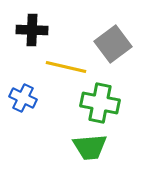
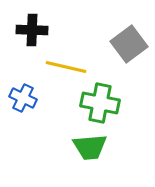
gray square: moved 16 px right
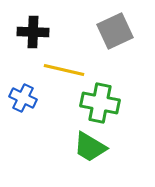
black cross: moved 1 px right, 2 px down
gray square: moved 14 px left, 13 px up; rotated 12 degrees clockwise
yellow line: moved 2 px left, 3 px down
green trapezoid: rotated 36 degrees clockwise
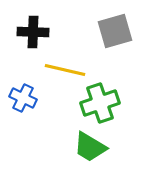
gray square: rotated 9 degrees clockwise
yellow line: moved 1 px right
green cross: rotated 30 degrees counterclockwise
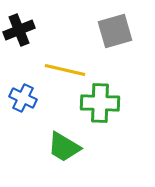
black cross: moved 14 px left, 2 px up; rotated 24 degrees counterclockwise
green cross: rotated 21 degrees clockwise
green trapezoid: moved 26 px left
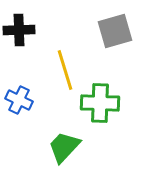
black cross: rotated 20 degrees clockwise
yellow line: rotated 60 degrees clockwise
blue cross: moved 4 px left, 2 px down
green trapezoid: rotated 102 degrees clockwise
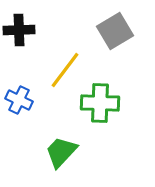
gray square: rotated 15 degrees counterclockwise
yellow line: rotated 54 degrees clockwise
green trapezoid: moved 3 px left, 5 px down
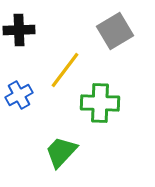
blue cross: moved 5 px up; rotated 36 degrees clockwise
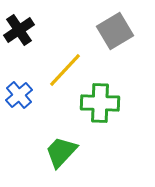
black cross: rotated 32 degrees counterclockwise
yellow line: rotated 6 degrees clockwise
blue cross: rotated 12 degrees counterclockwise
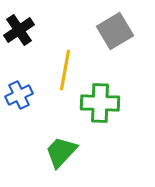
yellow line: rotated 33 degrees counterclockwise
blue cross: rotated 16 degrees clockwise
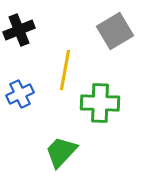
black cross: rotated 12 degrees clockwise
blue cross: moved 1 px right, 1 px up
